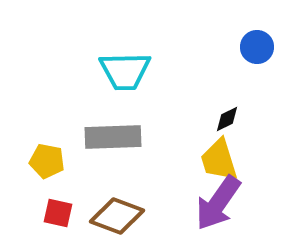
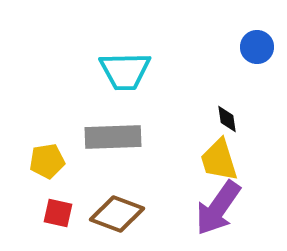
black diamond: rotated 72 degrees counterclockwise
yellow pentagon: rotated 20 degrees counterclockwise
purple arrow: moved 5 px down
brown diamond: moved 2 px up
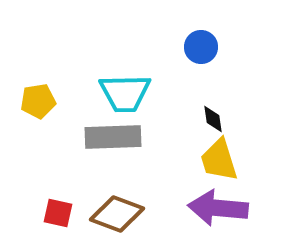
blue circle: moved 56 px left
cyan trapezoid: moved 22 px down
black diamond: moved 14 px left
yellow pentagon: moved 9 px left, 60 px up
purple arrow: rotated 60 degrees clockwise
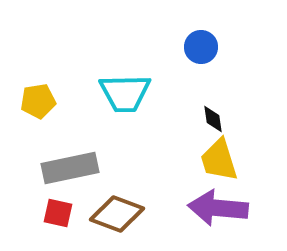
gray rectangle: moved 43 px left, 31 px down; rotated 10 degrees counterclockwise
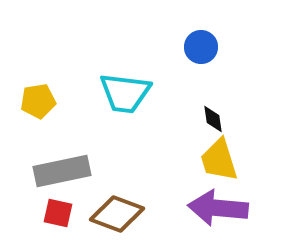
cyan trapezoid: rotated 8 degrees clockwise
gray rectangle: moved 8 px left, 3 px down
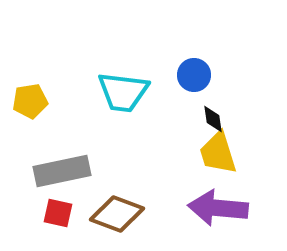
blue circle: moved 7 px left, 28 px down
cyan trapezoid: moved 2 px left, 1 px up
yellow pentagon: moved 8 px left
yellow trapezoid: moved 1 px left, 7 px up
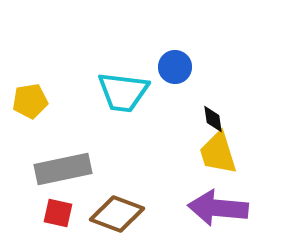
blue circle: moved 19 px left, 8 px up
gray rectangle: moved 1 px right, 2 px up
